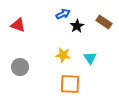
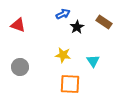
black star: moved 1 px down
cyan triangle: moved 3 px right, 3 px down
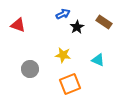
cyan triangle: moved 5 px right, 1 px up; rotated 32 degrees counterclockwise
gray circle: moved 10 px right, 2 px down
orange square: rotated 25 degrees counterclockwise
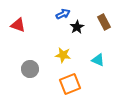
brown rectangle: rotated 28 degrees clockwise
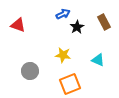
gray circle: moved 2 px down
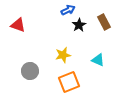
blue arrow: moved 5 px right, 4 px up
black star: moved 2 px right, 2 px up
yellow star: rotated 21 degrees counterclockwise
orange square: moved 1 px left, 2 px up
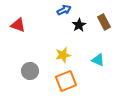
blue arrow: moved 4 px left
orange square: moved 3 px left, 1 px up
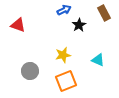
brown rectangle: moved 9 px up
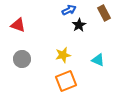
blue arrow: moved 5 px right
gray circle: moved 8 px left, 12 px up
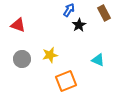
blue arrow: rotated 32 degrees counterclockwise
yellow star: moved 13 px left
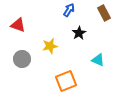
black star: moved 8 px down
yellow star: moved 9 px up
